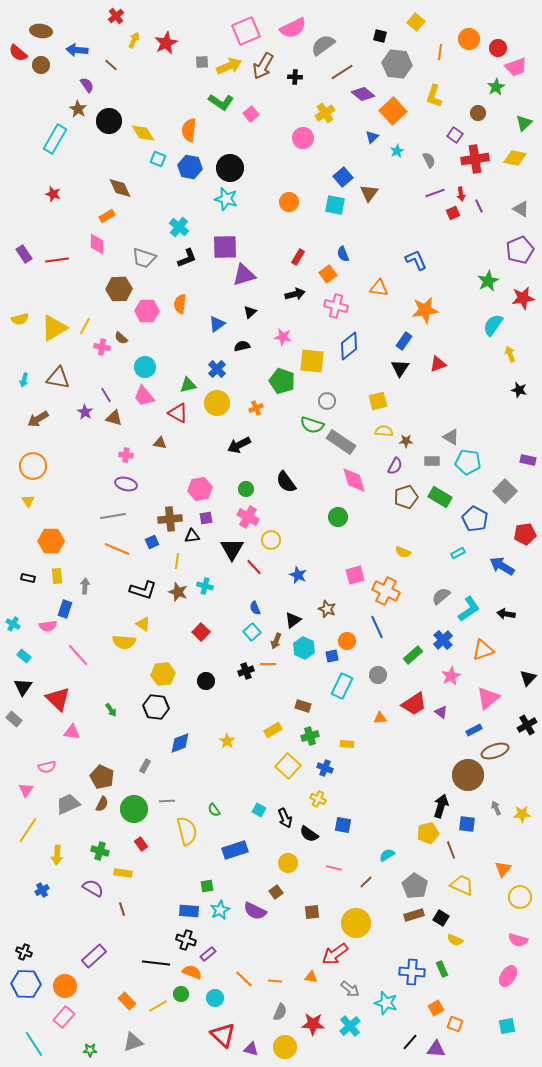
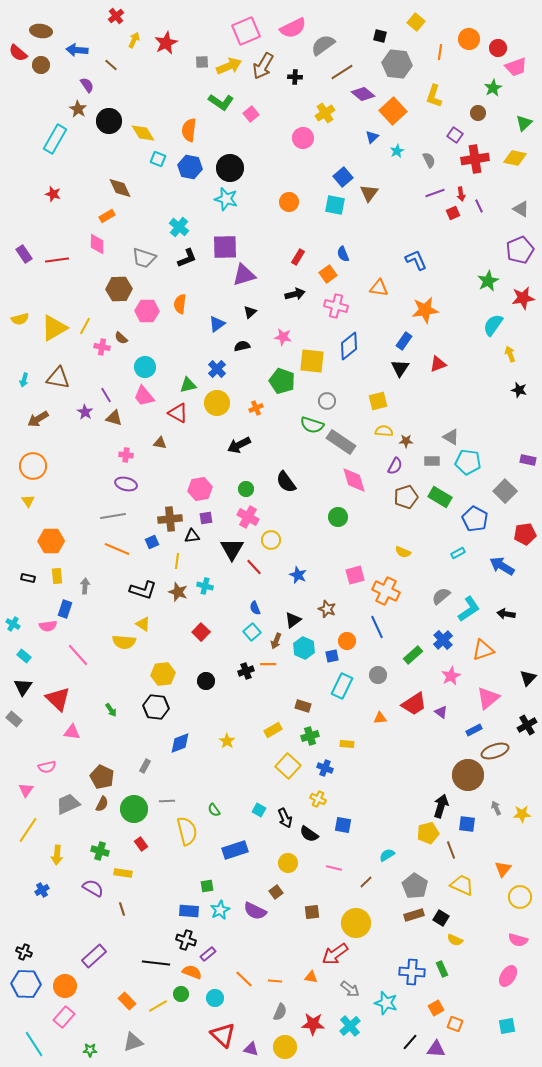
green star at (496, 87): moved 3 px left, 1 px down
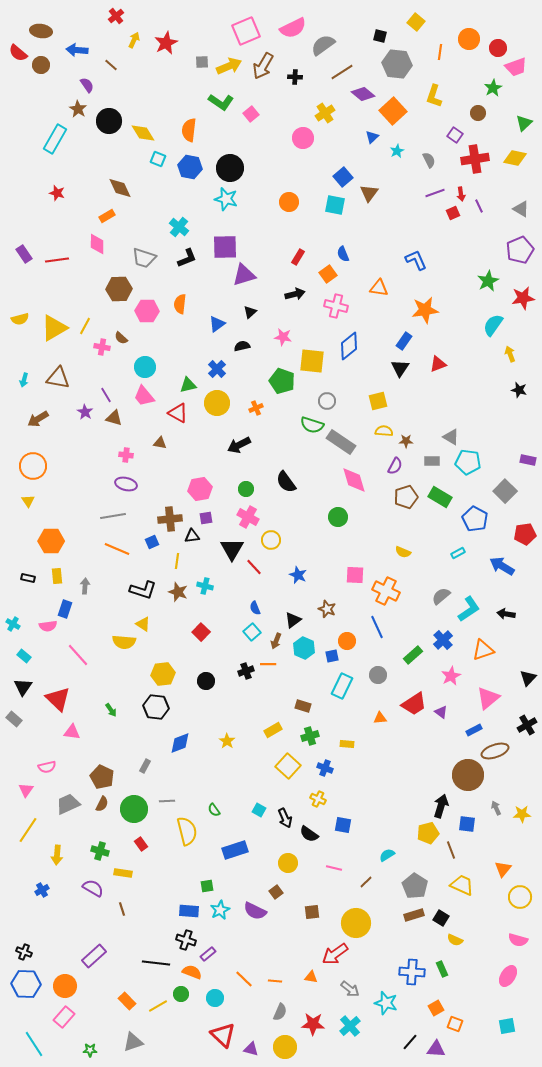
red star at (53, 194): moved 4 px right, 1 px up
pink square at (355, 575): rotated 18 degrees clockwise
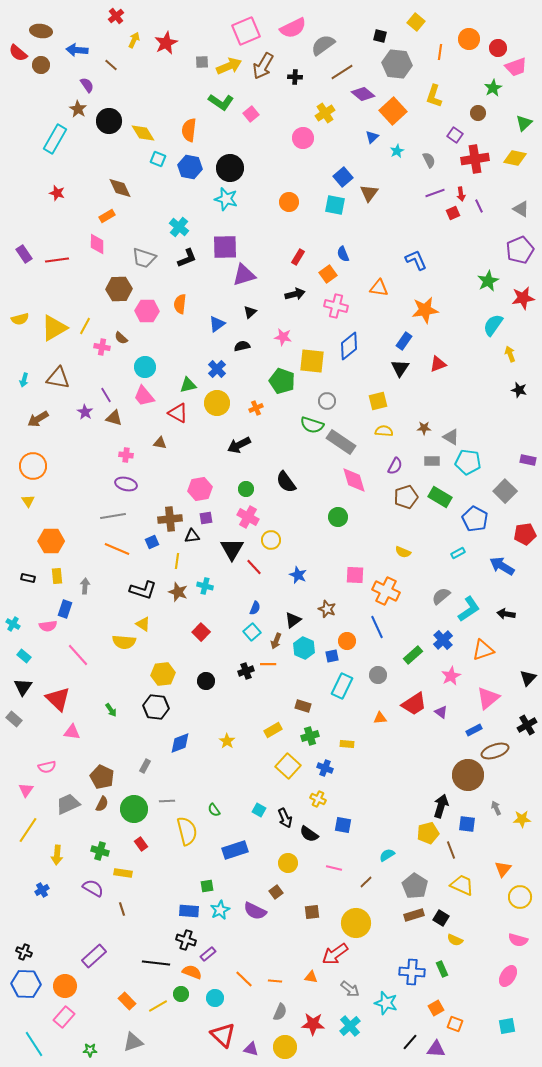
brown star at (406, 441): moved 18 px right, 13 px up
blue semicircle at (255, 608): rotated 136 degrees counterclockwise
yellow star at (522, 814): moved 5 px down
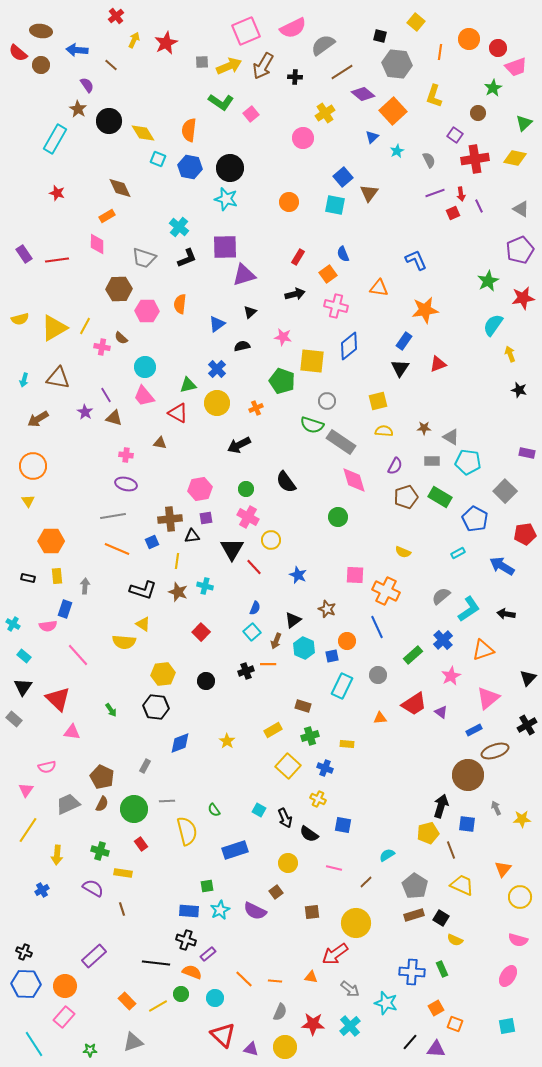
purple rectangle at (528, 460): moved 1 px left, 7 px up
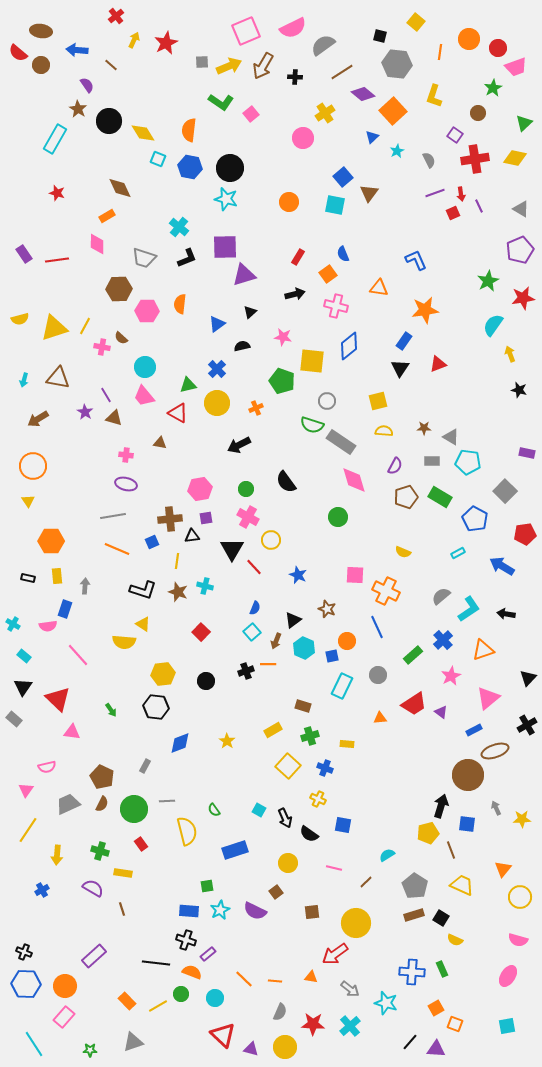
yellow triangle at (54, 328): rotated 12 degrees clockwise
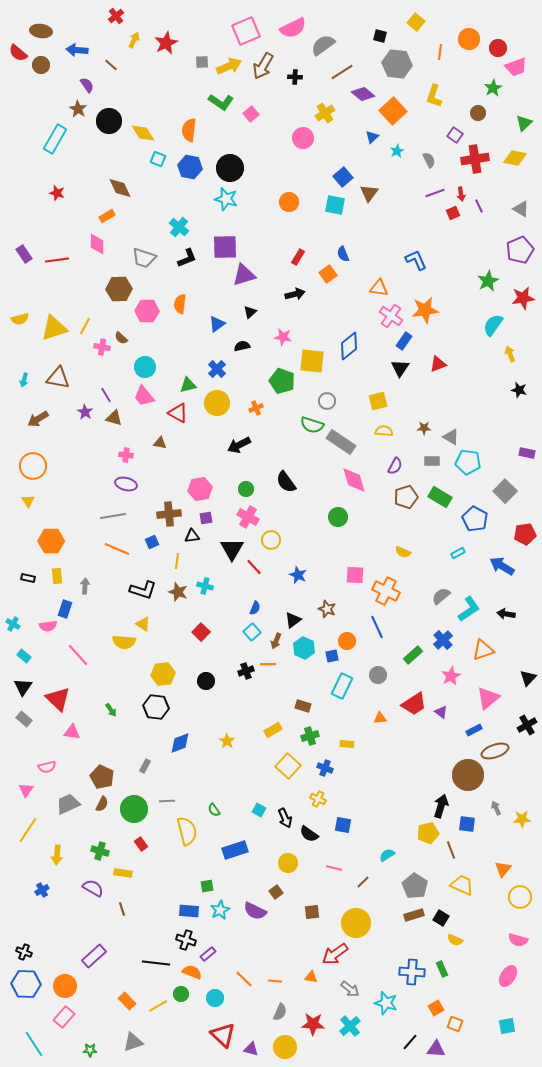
pink cross at (336, 306): moved 55 px right, 10 px down; rotated 20 degrees clockwise
brown cross at (170, 519): moved 1 px left, 5 px up
gray rectangle at (14, 719): moved 10 px right
brown line at (366, 882): moved 3 px left
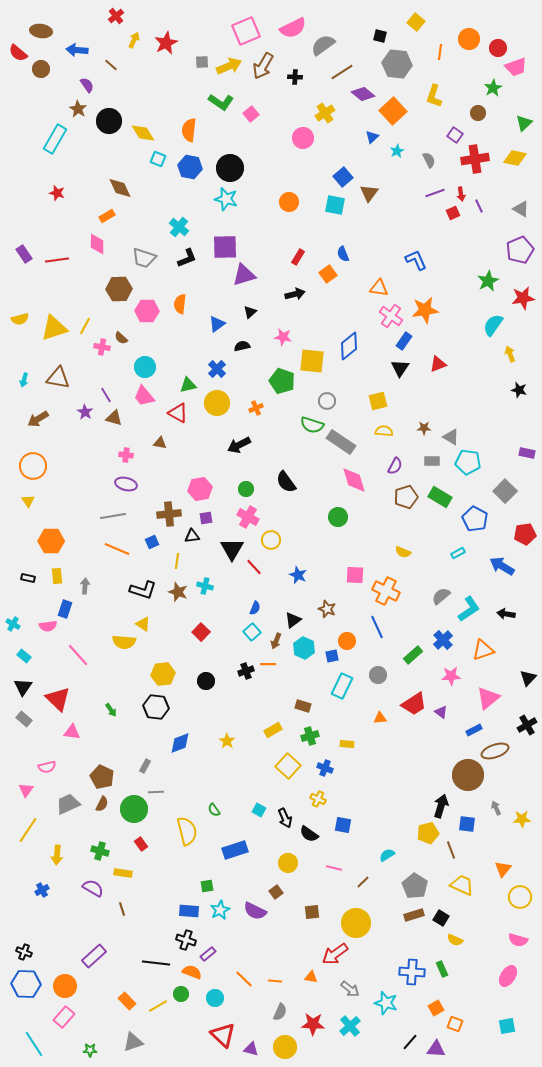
brown circle at (41, 65): moved 4 px down
pink star at (451, 676): rotated 24 degrees clockwise
gray line at (167, 801): moved 11 px left, 9 px up
